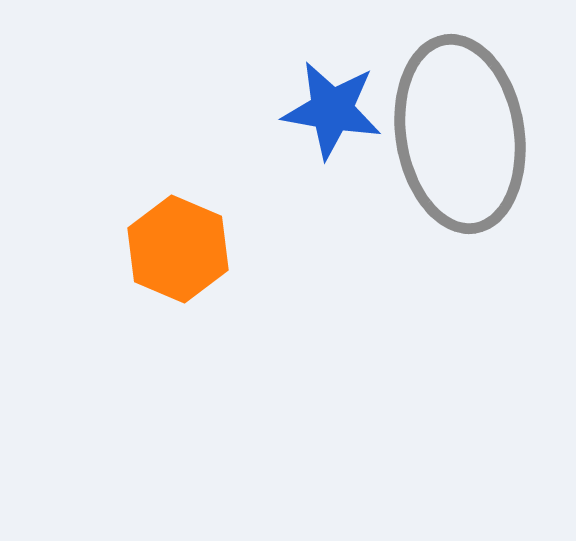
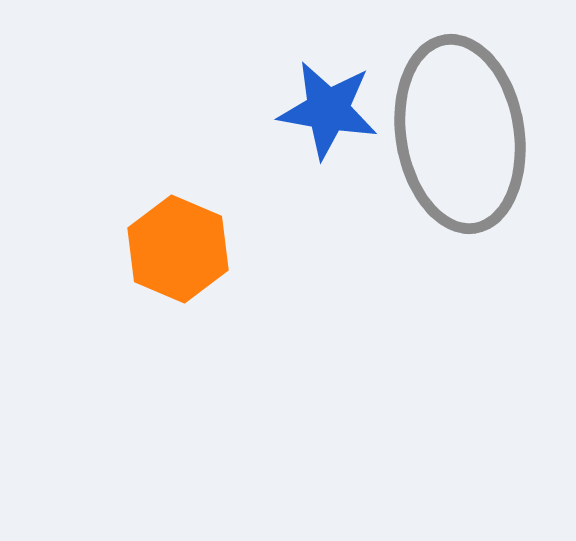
blue star: moved 4 px left
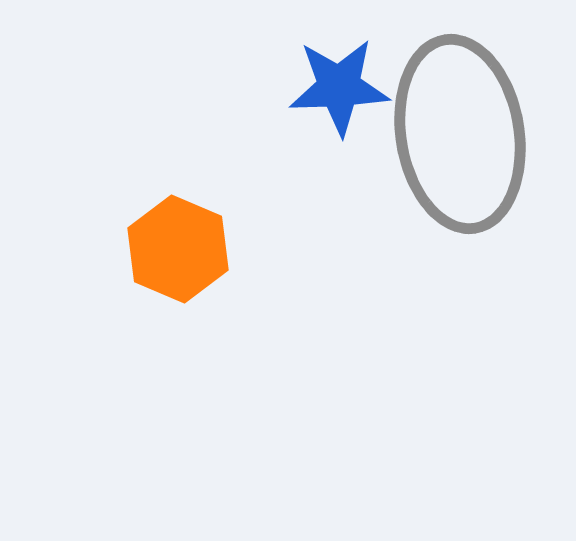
blue star: moved 11 px right, 23 px up; rotated 12 degrees counterclockwise
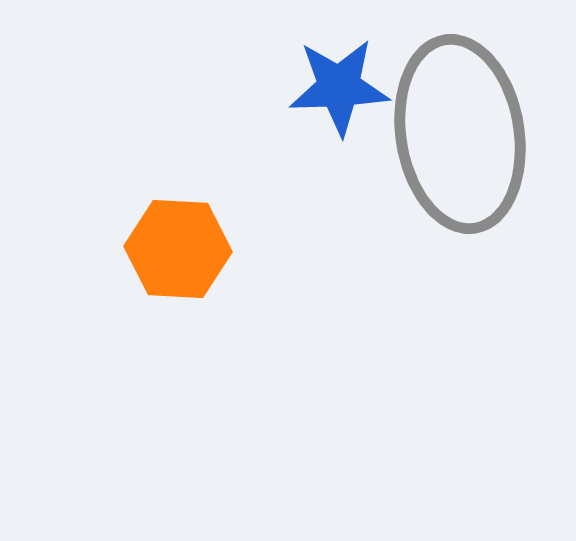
orange hexagon: rotated 20 degrees counterclockwise
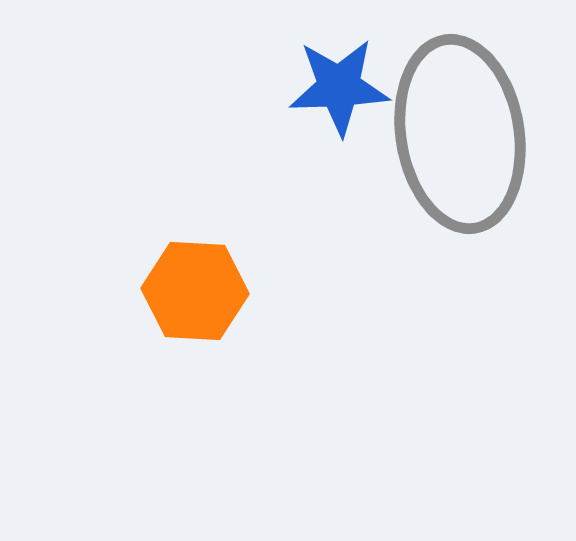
orange hexagon: moved 17 px right, 42 px down
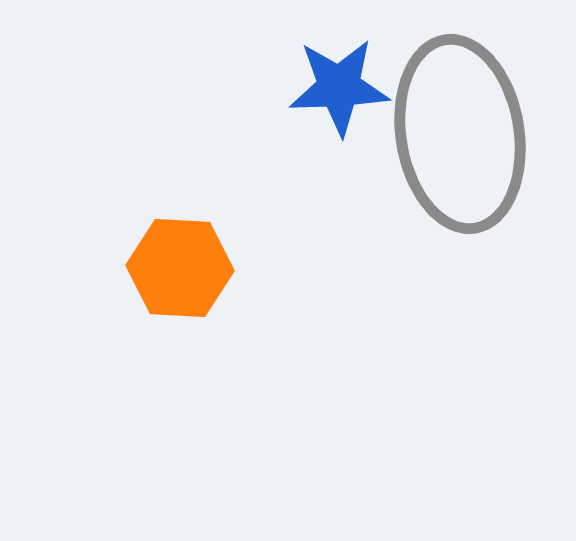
orange hexagon: moved 15 px left, 23 px up
